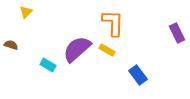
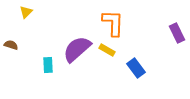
cyan rectangle: rotated 56 degrees clockwise
blue rectangle: moved 2 px left, 7 px up
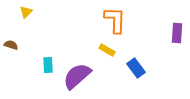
orange L-shape: moved 2 px right, 3 px up
purple rectangle: rotated 30 degrees clockwise
purple semicircle: moved 27 px down
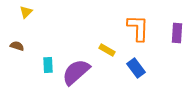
orange L-shape: moved 23 px right, 8 px down
brown semicircle: moved 6 px right, 1 px down
purple semicircle: moved 1 px left, 4 px up
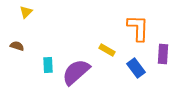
purple rectangle: moved 14 px left, 21 px down
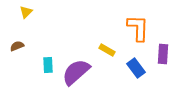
brown semicircle: rotated 40 degrees counterclockwise
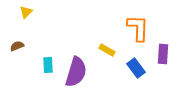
purple semicircle: rotated 148 degrees clockwise
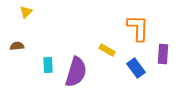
brown semicircle: rotated 16 degrees clockwise
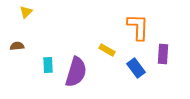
orange L-shape: moved 1 px up
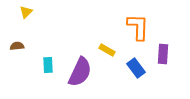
purple semicircle: moved 4 px right; rotated 8 degrees clockwise
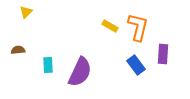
orange L-shape: rotated 12 degrees clockwise
brown semicircle: moved 1 px right, 4 px down
yellow rectangle: moved 3 px right, 24 px up
blue rectangle: moved 3 px up
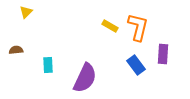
brown semicircle: moved 2 px left
purple semicircle: moved 5 px right, 6 px down
